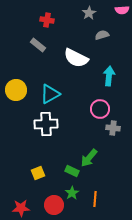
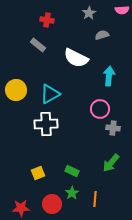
green arrow: moved 22 px right, 5 px down
red circle: moved 2 px left, 1 px up
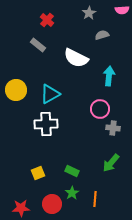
red cross: rotated 32 degrees clockwise
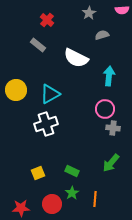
pink circle: moved 5 px right
white cross: rotated 15 degrees counterclockwise
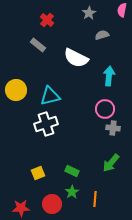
pink semicircle: rotated 104 degrees clockwise
cyan triangle: moved 2 px down; rotated 15 degrees clockwise
green star: moved 1 px up
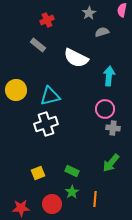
red cross: rotated 24 degrees clockwise
gray semicircle: moved 3 px up
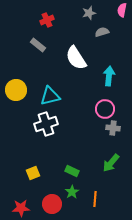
gray star: rotated 16 degrees clockwise
white semicircle: rotated 30 degrees clockwise
yellow square: moved 5 px left
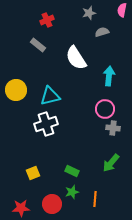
green star: rotated 16 degrees clockwise
